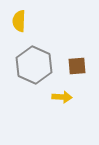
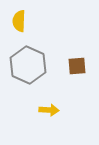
gray hexagon: moved 6 px left
yellow arrow: moved 13 px left, 13 px down
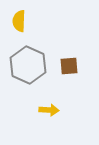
brown square: moved 8 px left
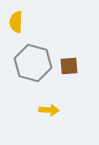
yellow semicircle: moved 3 px left, 1 px down
gray hexagon: moved 5 px right, 2 px up; rotated 9 degrees counterclockwise
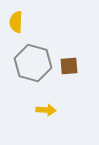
yellow arrow: moved 3 px left
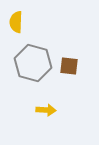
brown square: rotated 12 degrees clockwise
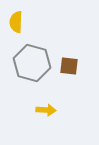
gray hexagon: moved 1 px left
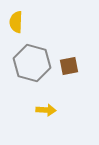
brown square: rotated 18 degrees counterclockwise
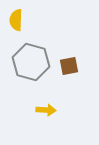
yellow semicircle: moved 2 px up
gray hexagon: moved 1 px left, 1 px up
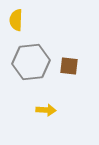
gray hexagon: rotated 21 degrees counterclockwise
brown square: rotated 18 degrees clockwise
